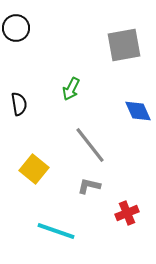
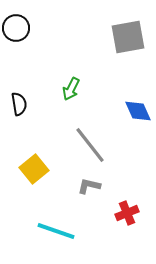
gray square: moved 4 px right, 8 px up
yellow square: rotated 12 degrees clockwise
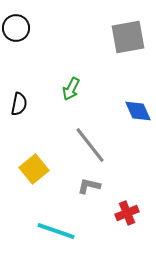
black semicircle: rotated 20 degrees clockwise
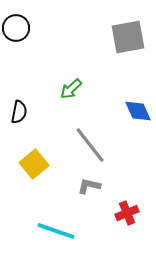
green arrow: rotated 20 degrees clockwise
black semicircle: moved 8 px down
yellow square: moved 5 px up
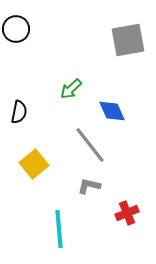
black circle: moved 1 px down
gray square: moved 3 px down
blue diamond: moved 26 px left
cyan line: moved 3 px right, 2 px up; rotated 66 degrees clockwise
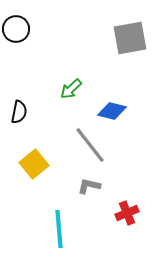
gray square: moved 2 px right, 2 px up
blue diamond: rotated 52 degrees counterclockwise
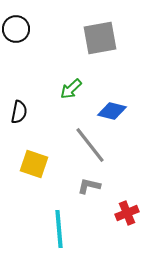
gray square: moved 30 px left
yellow square: rotated 32 degrees counterclockwise
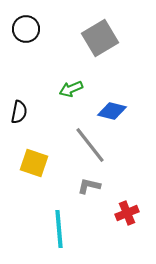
black circle: moved 10 px right
gray square: rotated 21 degrees counterclockwise
green arrow: rotated 20 degrees clockwise
yellow square: moved 1 px up
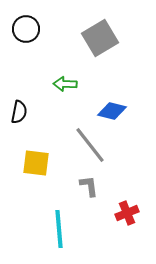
green arrow: moved 6 px left, 5 px up; rotated 25 degrees clockwise
yellow square: moved 2 px right; rotated 12 degrees counterclockwise
gray L-shape: rotated 70 degrees clockwise
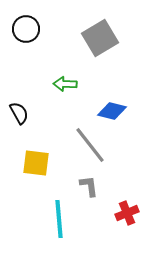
black semicircle: moved 1 px down; rotated 40 degrees counterclockwise
cyan line: moved 10 px up
